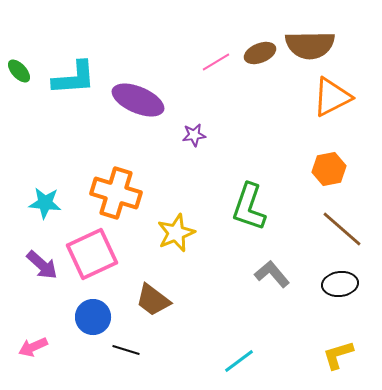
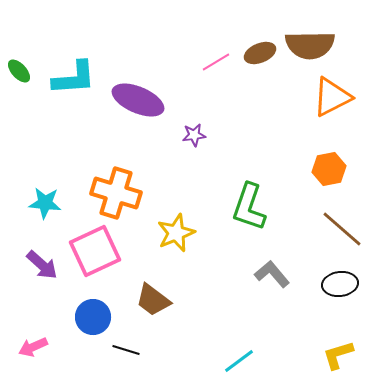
pink square: moved 3 px right, 3 px up
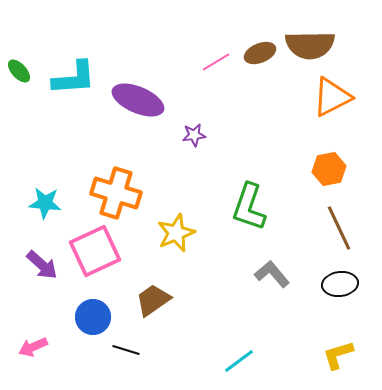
brown line: moved 3 px left, 1 px up; rotated 24 degrees clockwise
brown trapezoid: rotated 108 degrees clockwise
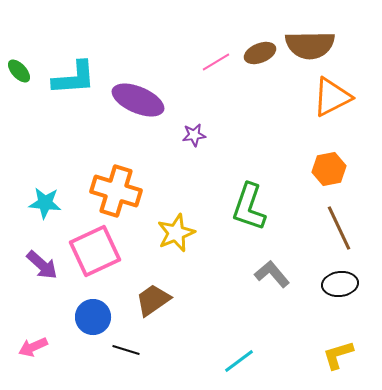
orange cross: moved 2 px up
